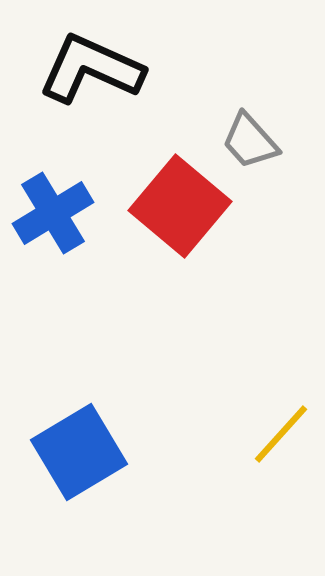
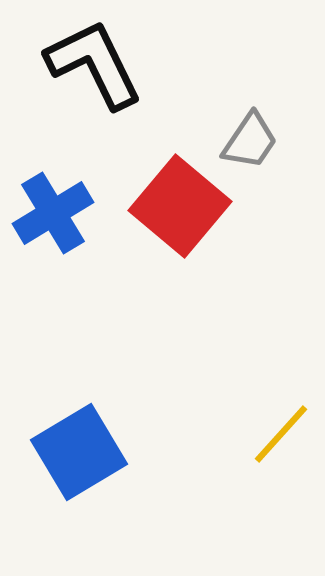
black L-shape: moved 3 px right, 5 px up; rotated 40 degrees clockwise
gray trapezoid: rotated 104 degrees counterclockwise
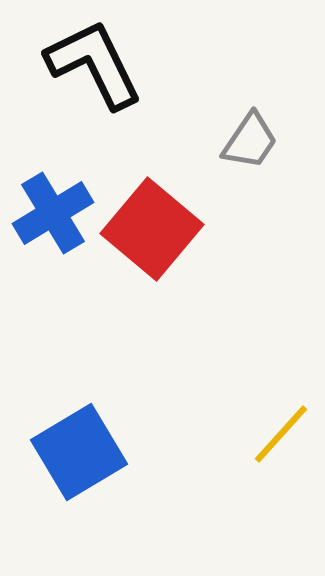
red square: moved 28 px left, 23 px down
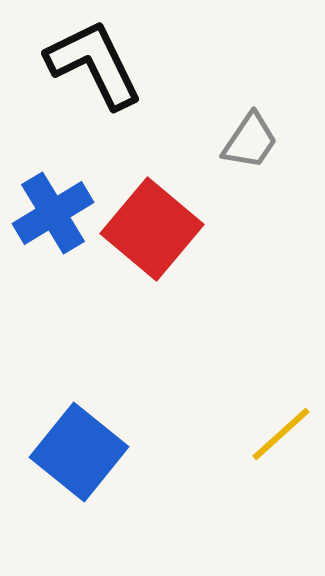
yellow line: rotated 6 degrees clockwise
blue square: rotated 20 degrees counterclockwise
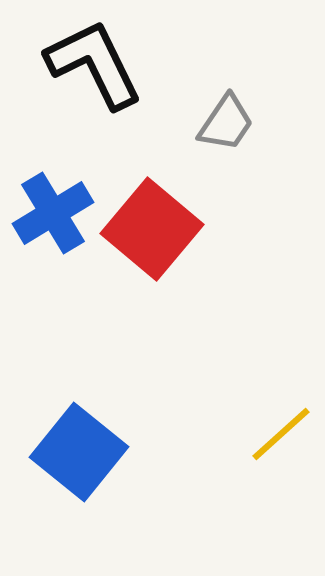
gray trapezoid: moved 24 px left, 18 px up
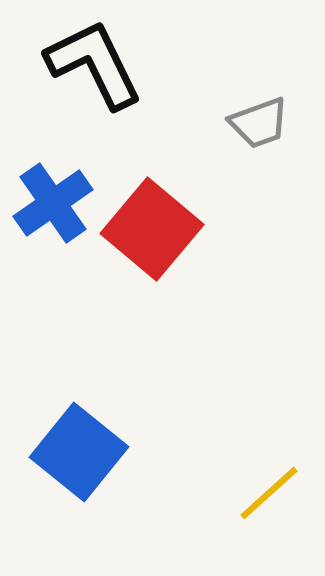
gray trapezoid: moved 33 px right; rotated 36 degrees clockwise
blue cross: moved 10 px up; rotated 4 degrees counterclockwise
yellow line: moved 12 px left, 59 px down
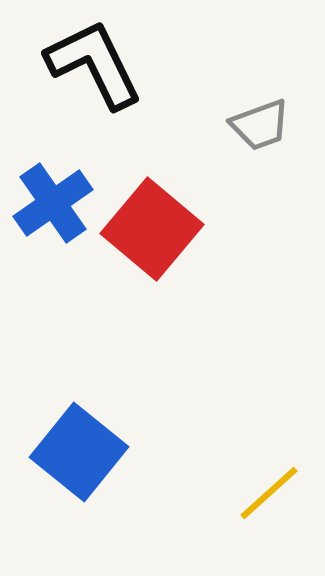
gray trapezoid: moved 1 px right, 2 px down
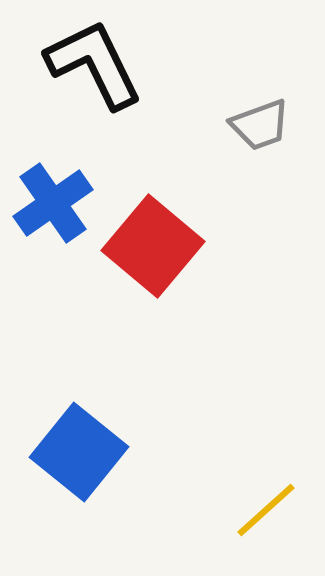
red square: moved 1 px right, 17 px down
yellow line: moved 3 px left, 17 px down
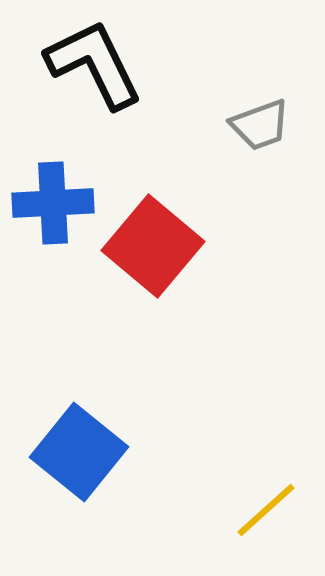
blue cross: rotated 32 degrees clockwise
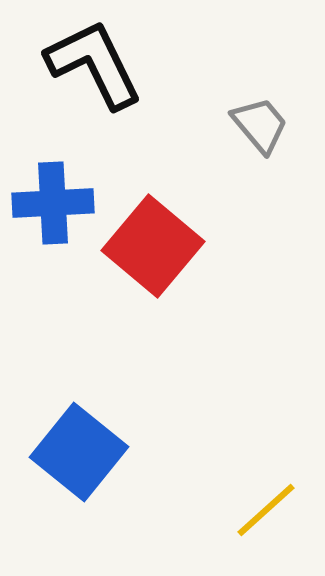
gray trapezoid: rotated 110 degrees counterclockwise
